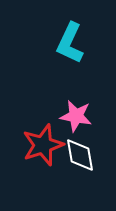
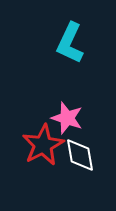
pink star: moved 9 px left, 2 px down; rotated 8 degrees clockwise
red star: rotated 9 degrees counterclockwise
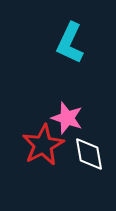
white diamond: moved 9 px right, 1 px up
